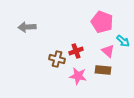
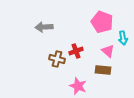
gray arrow: moved 17 px right
cyan arrow: moved 3 px up; rotated 40 degrees clockwise
pink star: moved 10 px down; rotated 12 degrees clockwise
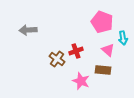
gray arrow: moved 16 px left, 3 px down
pink triangle: moved 1 px up
brown cross: rotated 21 degrees clockwise
pink star: moved 3 px right, 5 px up
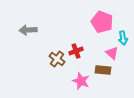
pink triangle: moved 4 px right, 3 px down
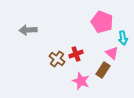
red cross: moved 3 px down
brown rectangle: rotated 63 degrees counterclockwise
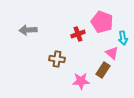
red cross: moved 2 px right, 20 px up
brown cross: rotated 28 degrees counterclockwise
pink star: rotated 24 degrees counterclockwise
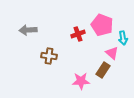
pink pentagon: moved 3 px down
brown cross: moved 8 px left, 3 px up
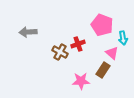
gray arrow: moved 2 px down
red cross: moved 10 px down
brown cross: moved 11 px right, 4 px up; rotated 21 degrees clockwise
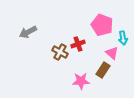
gray arrow: rotated 24 degrees counterclockwise
